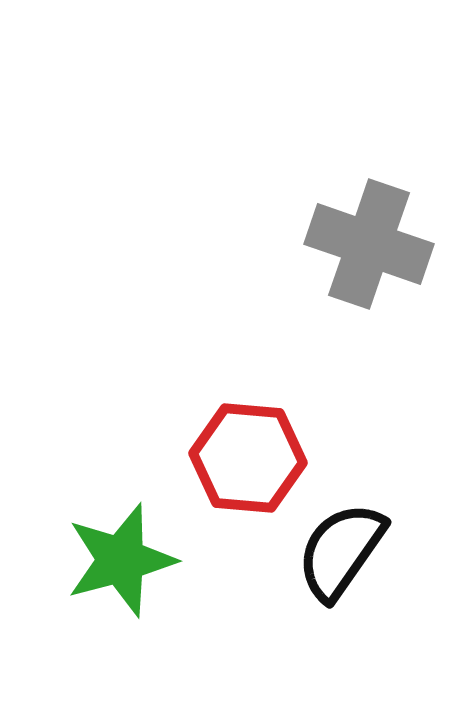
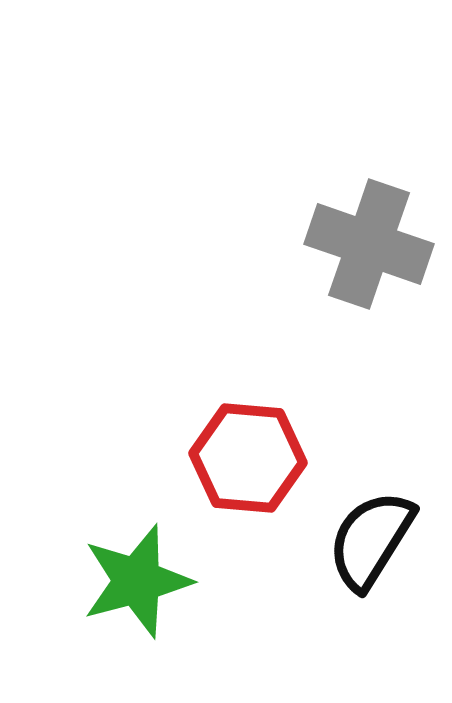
black semicircle: moved 30 px right, 11 px up; rotated 3 degrees counterclockwise
green star: moved 16 px right, 21 px down
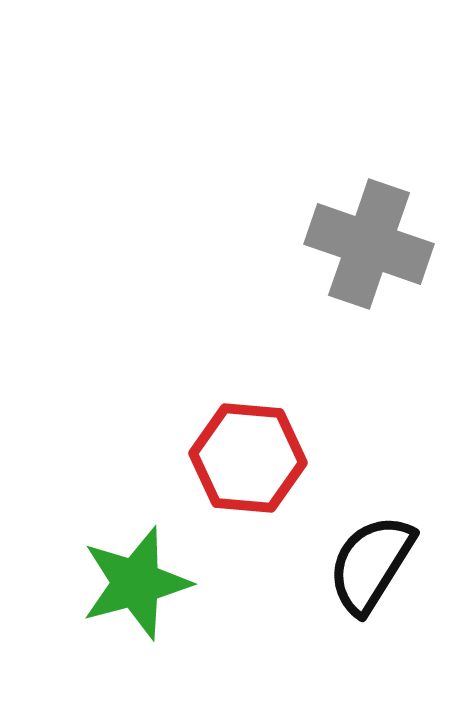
black semicircle: moved 24 px down
green star: moved 1 px left, 2 px down
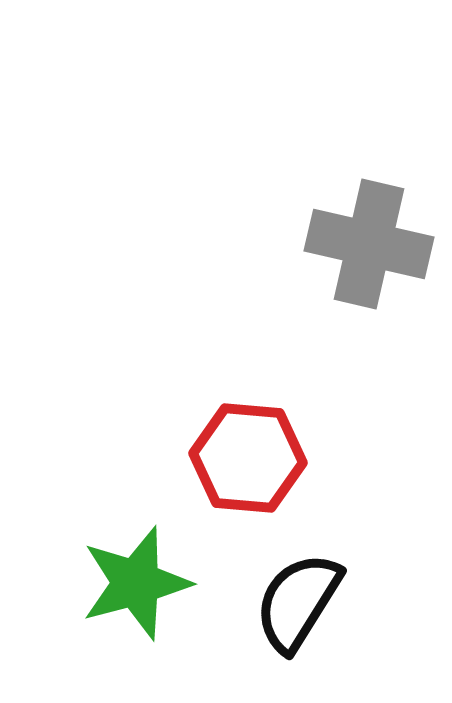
gray cross: rotated 6 degrees counterclockwise
black semicircle: moved 73 px left, 38 px down
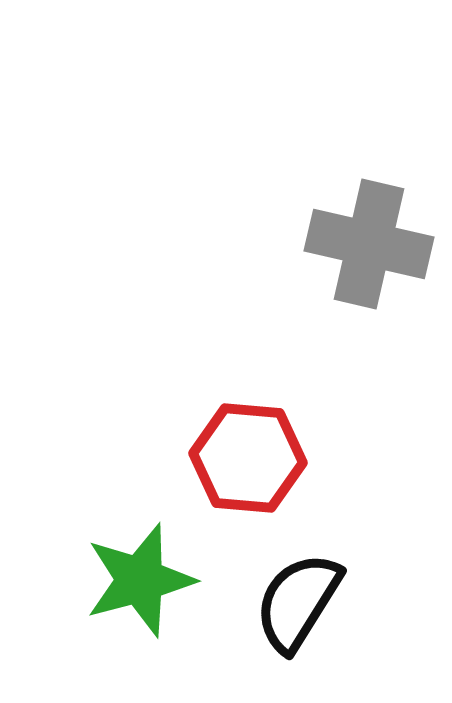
green star: moved 4 px right, 3 px up
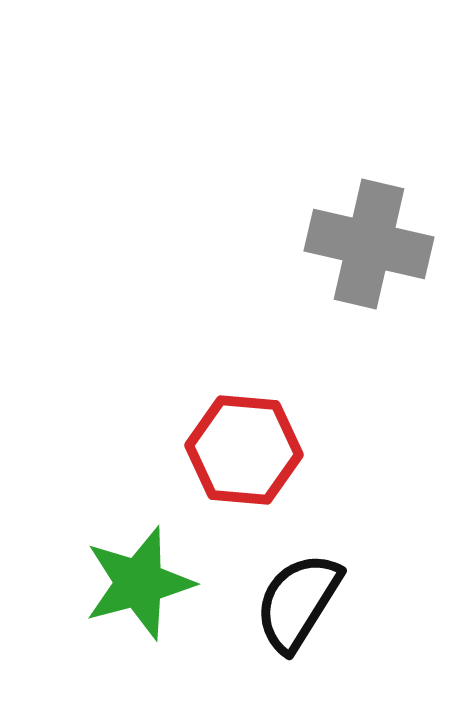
red hexagon: moved 4 px left, 8 px up
green star: moved 1 px left, 3 px down
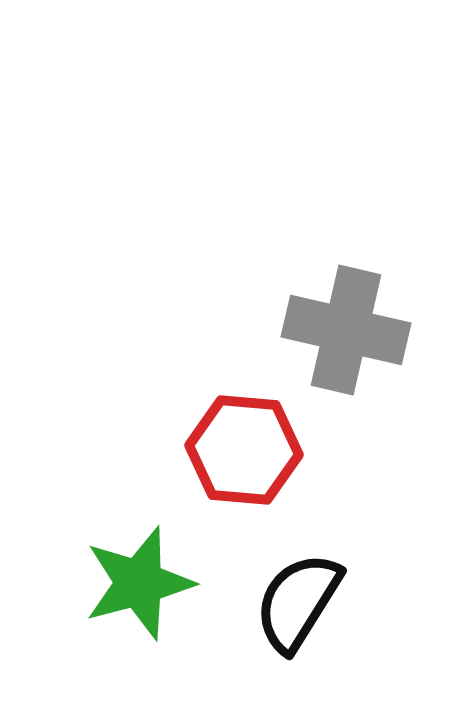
gray cross: moved 23 px left, 86 px down
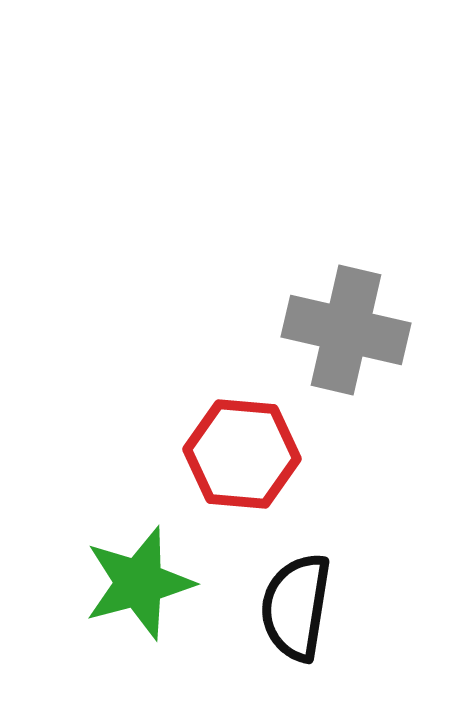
red hexagon: moved 2 px left, 4 px down
black semicircle: moved 2 px left, 5 px down; rotated 23 degrees counterclockwise
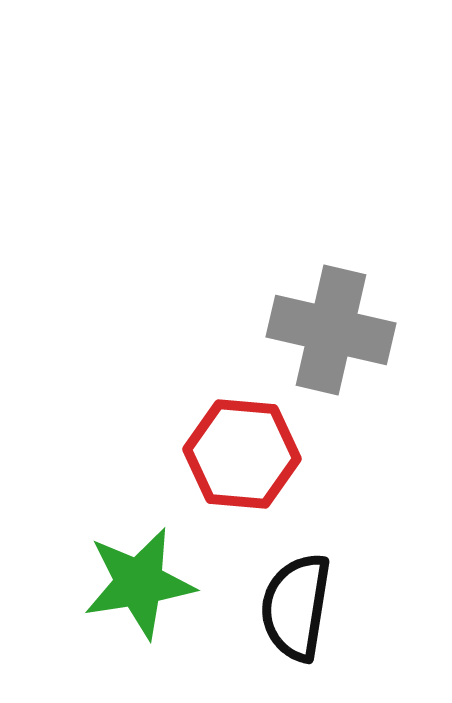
gray cross: moved 15 px left
green star: rotated 6 degrees clockwise
